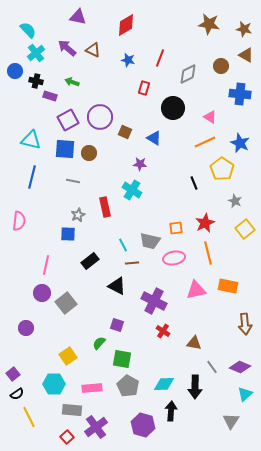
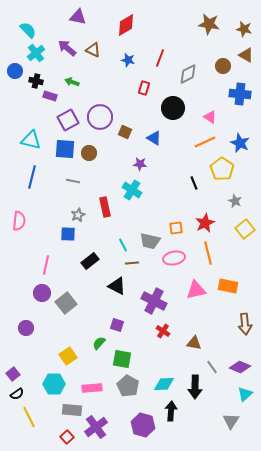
brown circle at (221, 66): moved 2 px right
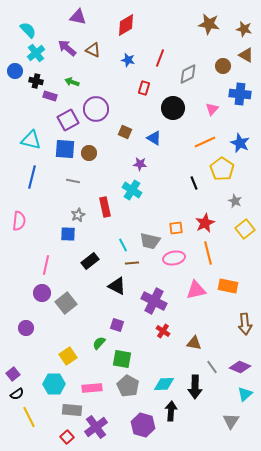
purple circle at (100, 117): moved 4 px left, 8 px up
pink triangle at (210, 117): moved 2 px right, 8 px up; rotated 40 degrees clockwise
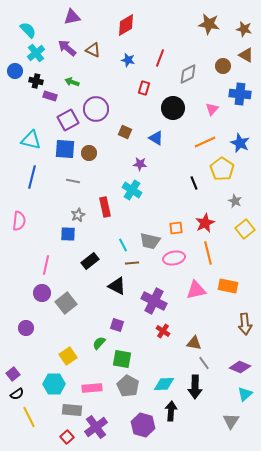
purple triangle at (78, 17): moved 6 px left; rotated 24 degrees counterclockwise
blue triangle at (154, 138): moved 2 px right
gray line at (212, 367): moved 8 px left, 4 px up
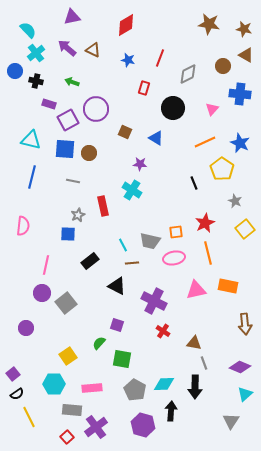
purple rectangle at (50, 96): moved 1 px left, 8 px down
red rectangle at (105, 207): moved 2 px left, 1 px up
pink semicircle at (19, 221): moved 4 px right, 5 px down
orange square at (176, 228): moved 4 px down
gray line at (204, 363): rotated 16 degrees clockwise
gray pentagon at (128, 386): moved 7 px right, 4 px down
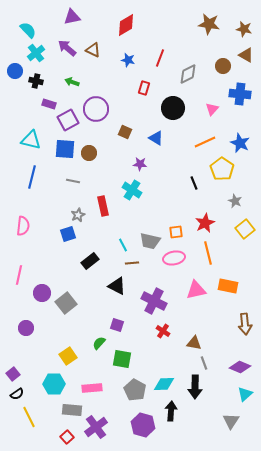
blue square at (68, 234): rotated 21 degrees counterclockwise
pink line at (46, 265): moved 27 px left, 10 px down
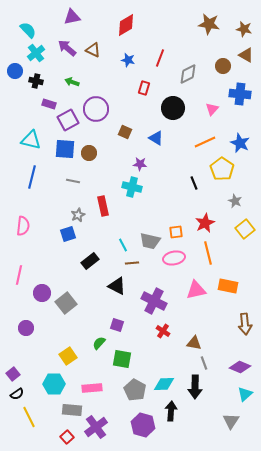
cyan cross at (132, 190): moved 3 px up; rotated 18 degrees counterclockwise
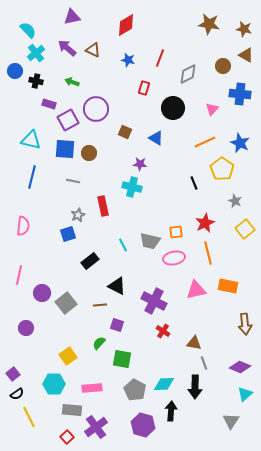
brown line at (132, 263): moved 32 px left, 42 px down
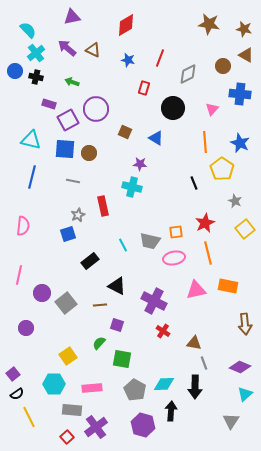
black cross at (36, 81): moved 4 px up
orange line at (205, 142): rotated 70 degrees counterclockwise
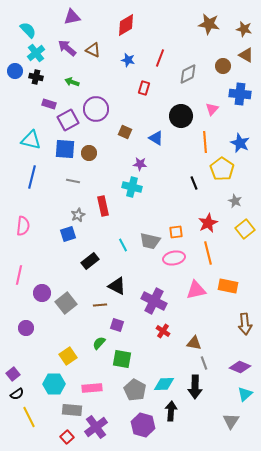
black circle at (173, 108): moved 8 px right, 8 px down
red star at (205, 223): moved 3 px right
